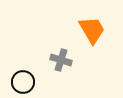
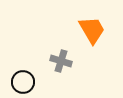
gray cross: moved 1 px down
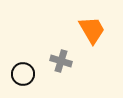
black circle: moved 8 px up
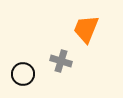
orange trapezoid: moved 6 px left, 1 px up; rotated 128 degrees counterclockwise
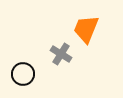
gray cross: moved 7 px up; rotated 15 degrees clockwise
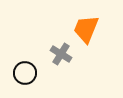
black circle: moved 2 px right, 1 px up
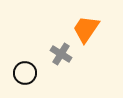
orange trapezoid: rotated 12 degrees clockwise
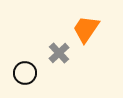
gray cross: moved 2 px left, 1 px up; rotated 15 degrees clockwise
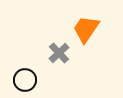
black circle: moved 7 px down
